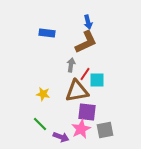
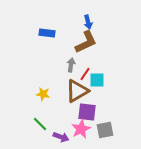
brown triangle: rotated 20 degrees counterclockwise
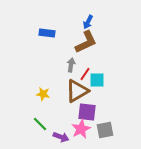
blue arrow: rotated 40 degrees clockwise
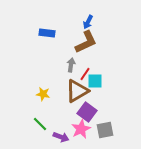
cyan square: moved 2 px left, 1 px down
purple square: rotated 30 degrees clockwise
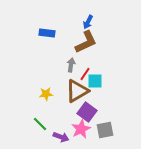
yellow star: moved 3 px right; rotated 16 degrees counterclockwise
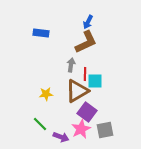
blue rectangle: moved 6 px left
red line: rotated 32 degrees counterclockwise
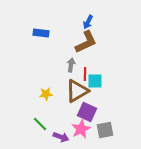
purple square: rotated 12 degrees counterclockwise
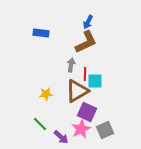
gray square: rotated 12 degrees counterclockwise
purple arrow: rotated 21 degrees clockwise
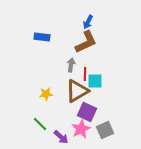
blue rectangle: moved 1 px right, 4 px down
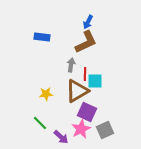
green line: moved 1 px up
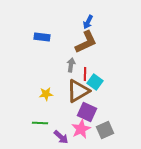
cyan square: moved 1 px down; rotated 35 degrees clockwise
brown triangle: moved 1 px right
green line: rotated 42 degrees counterclockwise
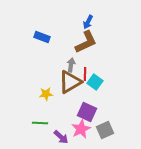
blue rectangle: rotated 14 degrees clockwise
brown triangle: moved 8 px left, 9 px up
